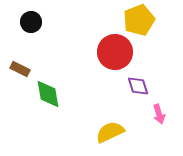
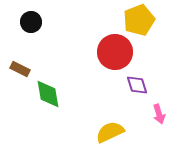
purple diamond: moved 1 px left, 1 px up
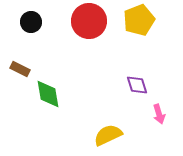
red circle: moved 26 px left, 31 px up
yellow semicircle: moved 2 px left, 3 px down
